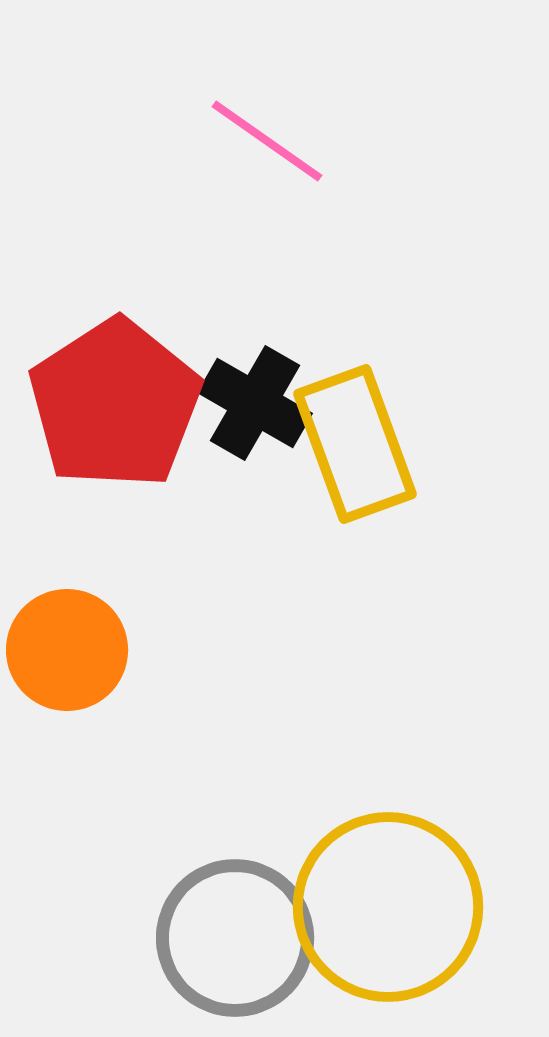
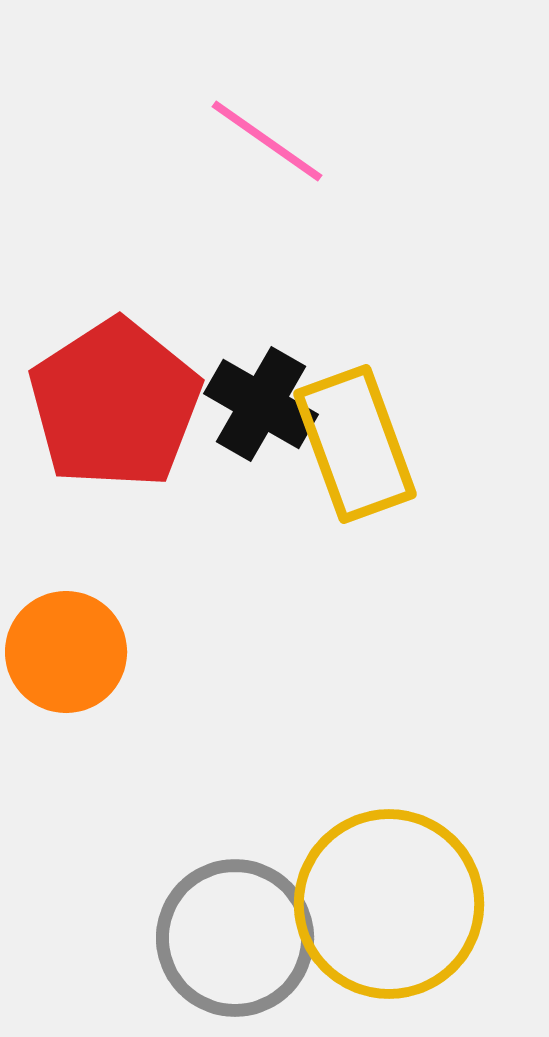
black cross: moved 6 px right, 1 px down
orange circle: moved 1 px left, 2 px down
yellow circle: moved 1 px right, 3 px up
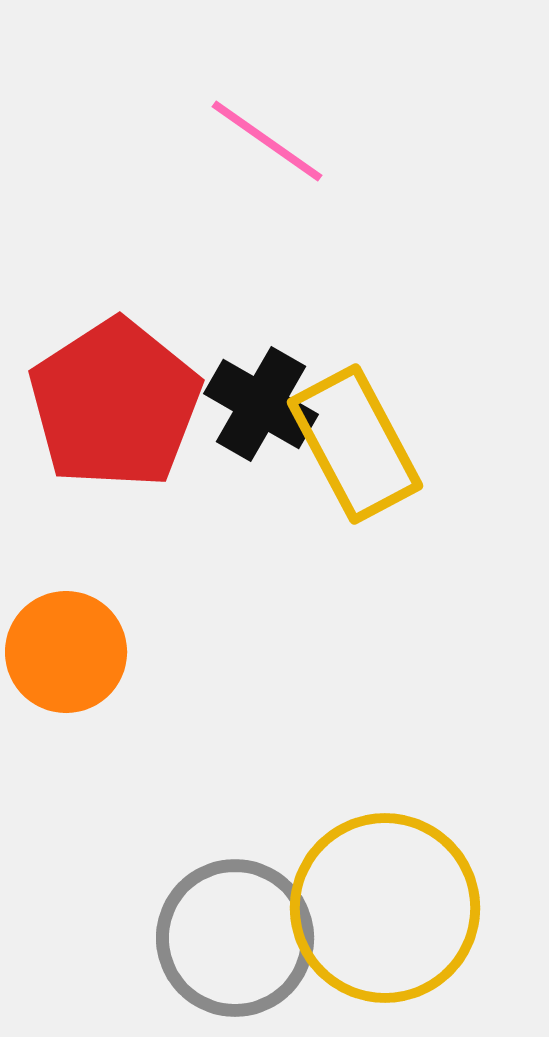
yellow rectangle: rotated 8 degrees counterclockwise
yellow circle: moved 4 px left, 4 px down
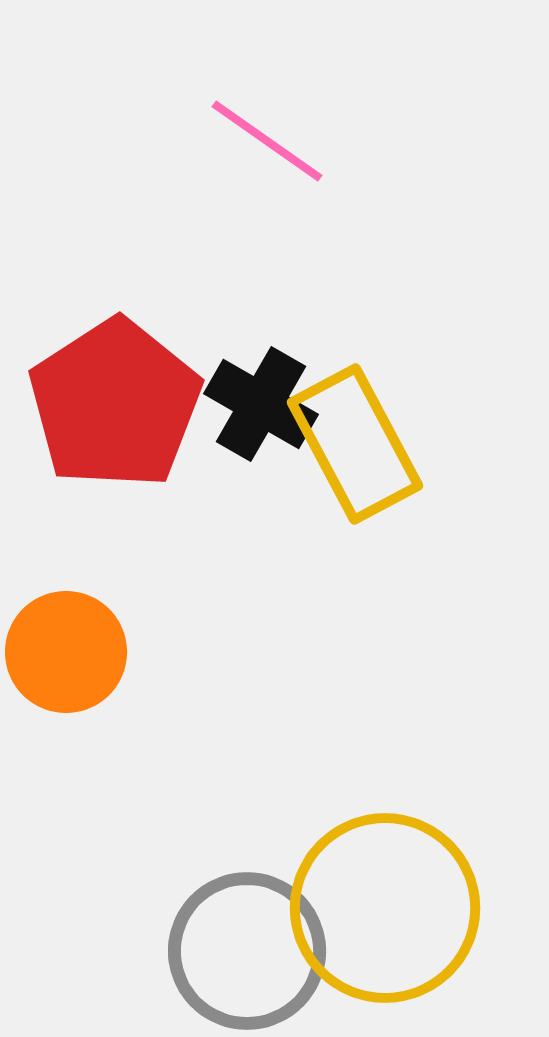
gray circle: moved 12 px right, 13 px down
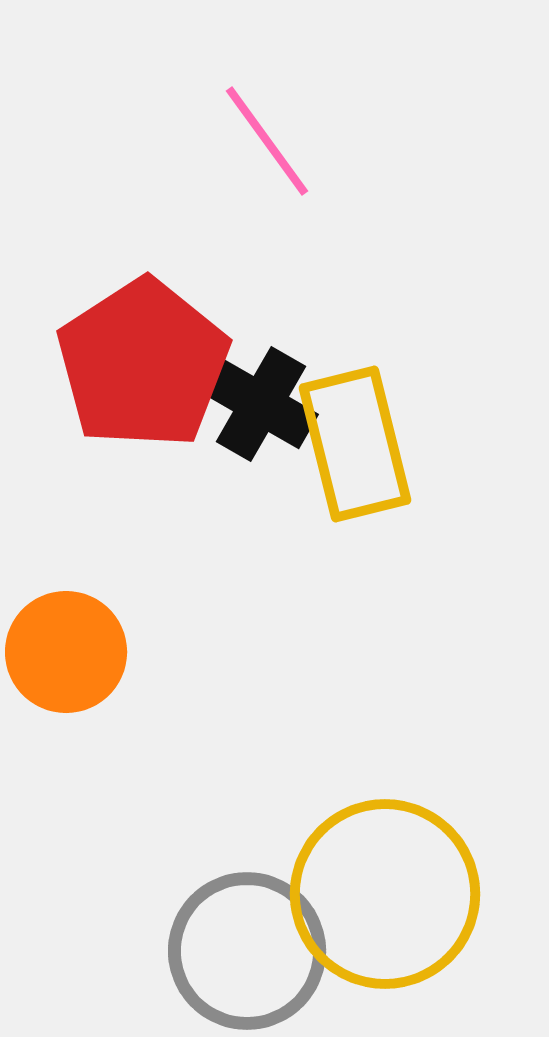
pink line: rotated 19 degrees clockwise
red pentagon: moved 28 px right, 40 px up
yellow rectangle: rotated 14 degrees clockwise
yellow circle: moved 14 px up
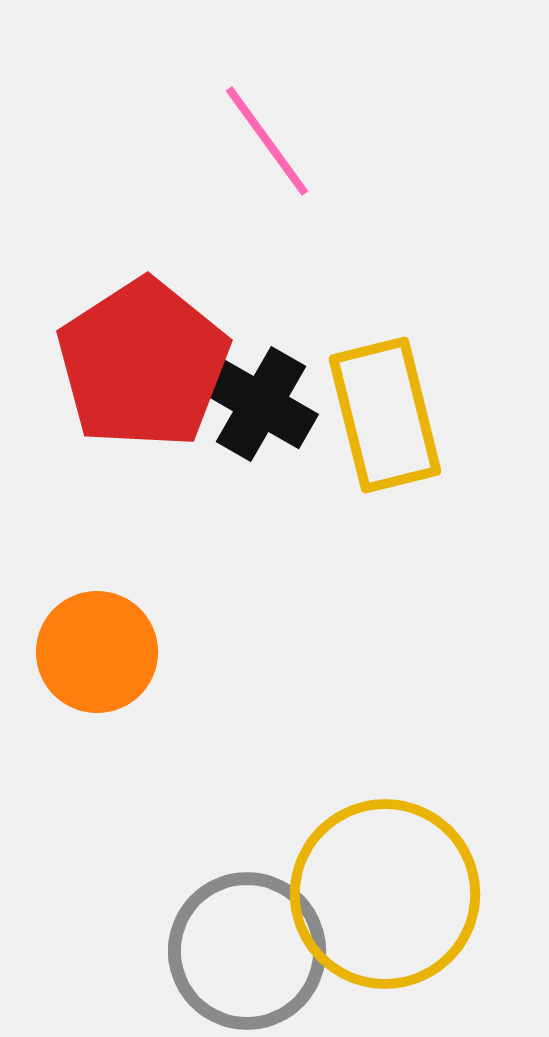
yellow rectangle: moved 30 px right, 29 px up
orange circle: moved 31 px right
